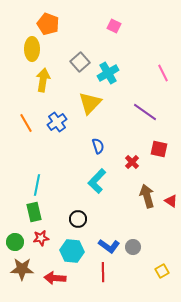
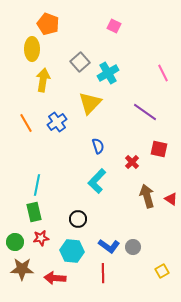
red triangle: moved 2 px up
red line: moved 1 px down
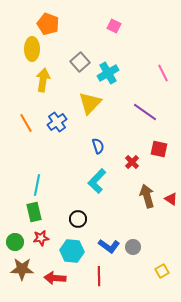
red line: moved 4 px left, 3 px down
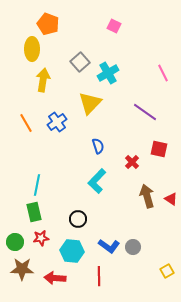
yellow square: moved 5 px right
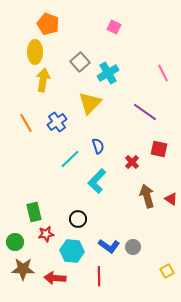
pink square: moved 1 px down
yellow ellipse: moved 3 px right, 3 px down
cyan line: moved 33 px right, 26 px up; rotated 35 degrees clockwise
red star: moved 5 px right, 4 px up
brown star: moved 1 px right
